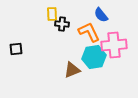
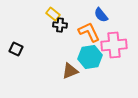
yellow rectangle: moved 1 px right; rotated 48 degrees counterclockwise
black cross: moved 2 px left, 1 px down
black square: rotated 32 degrees clockwise
cyan hexagon: moved 4 px left
brown triangle: moved 2 px left, 1 px down
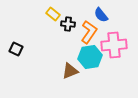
black cross: moved 8 px right, 1 px up
orange L-shape: rotated 60 degrees clockwise
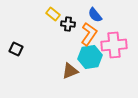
blue semicircle: moved 6 px left
orange L-shape: moved 2 px down
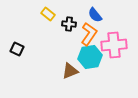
yellow rectangle: moved 5 px left
black cross: moved 1 px right
black square: moved 1 px right
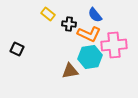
orange L-shape: rotated 80 degrees clockwise
brown triangle: rotated 12 degrees clockwise
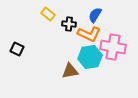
blue semicircle: rotated 70 degrees clockwise
pink cross: moved 1 px left, 2 px down; rotated 15 degrees clockwise
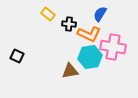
blue semicircle: moved 5 px right, 1 px up
black square: moved 7 px down
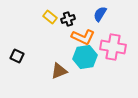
yellow rectangle: moved 2 px right, 3 px down
black cross: moved 1 px left, 5 px up; rotated 24 degrees counterclockwise
orange L-shape: moved 6 px left, 3 px down
cyan hexagon: moved 5 px left
brown triangle: moved 11 px left; rotated 12 degrees counterclockwise
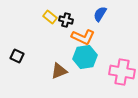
black cross: moved 2 px left, 1 px down; rotated 32 degrees clockwise
pink cross: moved 9 px right, 25 px down
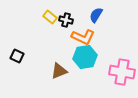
blue semicircle: moved 4 px left, 1 px down
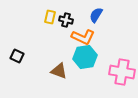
yellow rectangle: rotated 64 degrees clockwise
brown triangle: rotated 42 degrees clockwise
